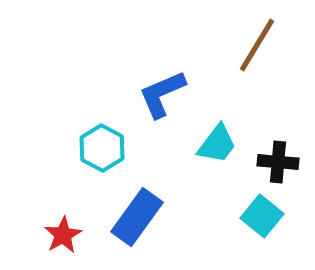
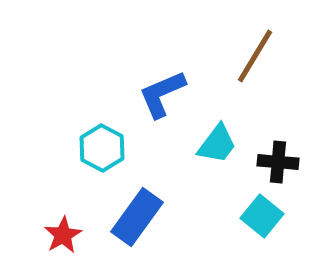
brown line: moved 2 px left, 11 px down
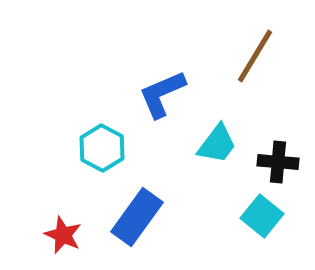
red star: rotated 18 degrees counterclockwise
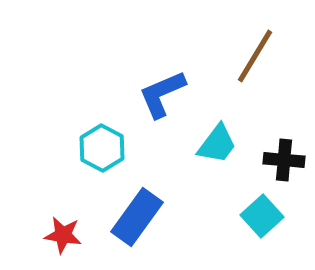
black cross: moved 6 px right, 2 px up
cyan square: rotated 9 degrees clockwise
red star: rotated 15 degrees counterclockwise
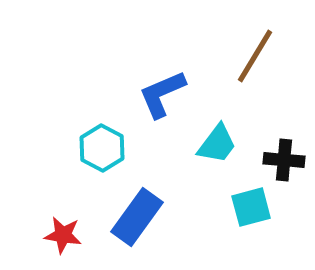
cyan square: moved 11 px left, 9 px up; rotated 27 degrees clockwise
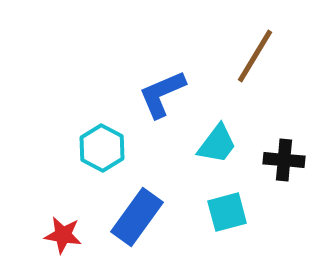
cyan square: moved 24 px left, 5 px down
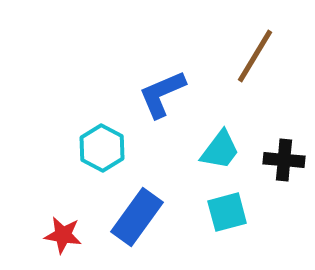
cyan trapezoid: moved 3 px right, 6 px down
